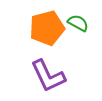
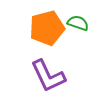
green semicircle: rotated 10 degrees counterclockwise
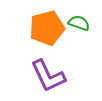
green semicircle: moved 1 px right
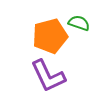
orange pentagon: moved 3 px right, 8 px down
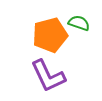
orange pentagon: moved 1 px up
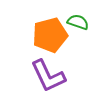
green semicircle: moved 1 px left, 1 px up
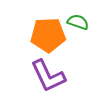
orange pentagon: moved 2 px left; rotated 12 degrees clockwise
